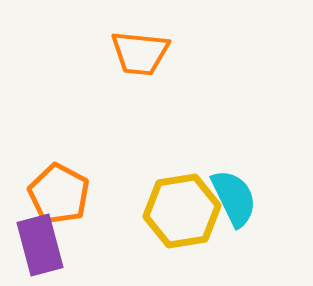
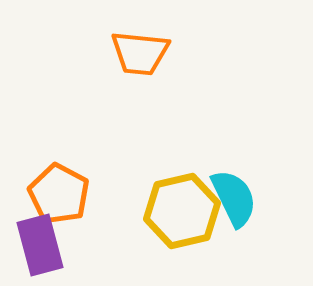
yellow hexagon: rotated 4 degrees counterclockwise
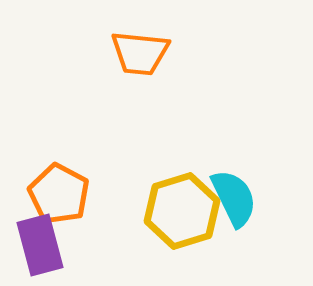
yellow hexagon: rotated 4 degrees counterclockwise
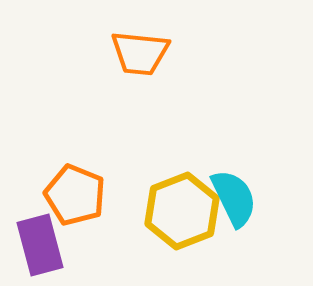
orange pentagon: moved 16 px right, 1 px down; rotated 6 degrees counterclockwise
yellow hexagon: rotated 4 degrees counterclockwise
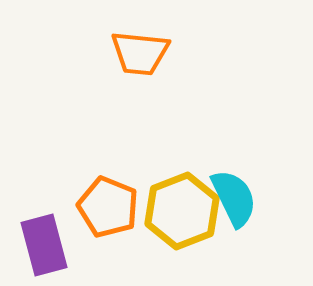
orange pentagon: moved 33 px right, 12 px down
purple rectangle: moved 4 px right
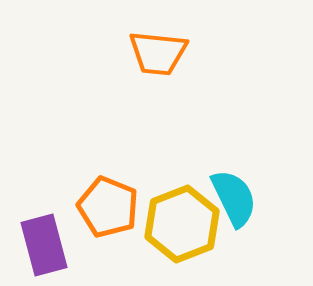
orange trapezoid: moved 18 px right
yellow hexagon: moved 13 px down
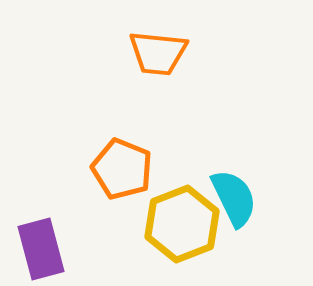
orange pentagon: moved 14 px right, 38 px up
purple rectangle: moved 3 px left, 4 px down
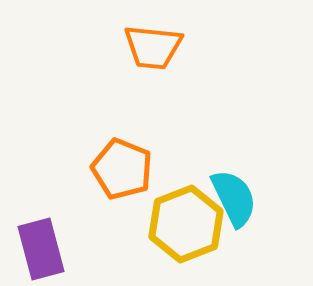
orange trapezoid: moved 5 px left, 6 px up
yellow hexagon: moved 4 px right
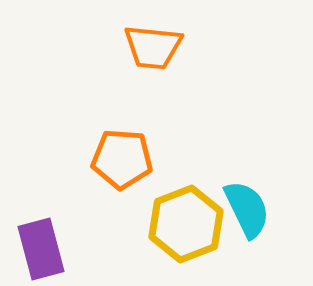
orange pentagon: moved 10 px up; rotated 18 degrees counterclockwise
cyan semicircle: moved 13 px right, 11 px down
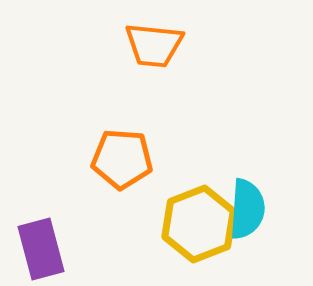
orange trapezoid: moved 1 px right, 2 px up
cyan semicircle: rotated 30 degrees clockwise
yellow hexagon: moved 13 px right
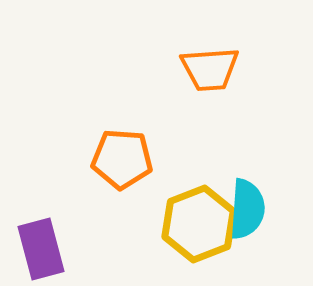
orange trapezoid: moved 56 px right, 24 px down; rotated 10 degrees counterclockwise
